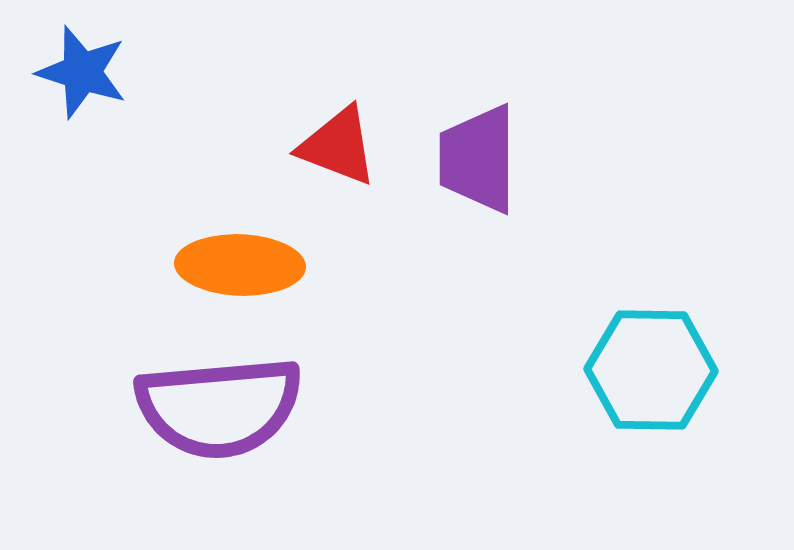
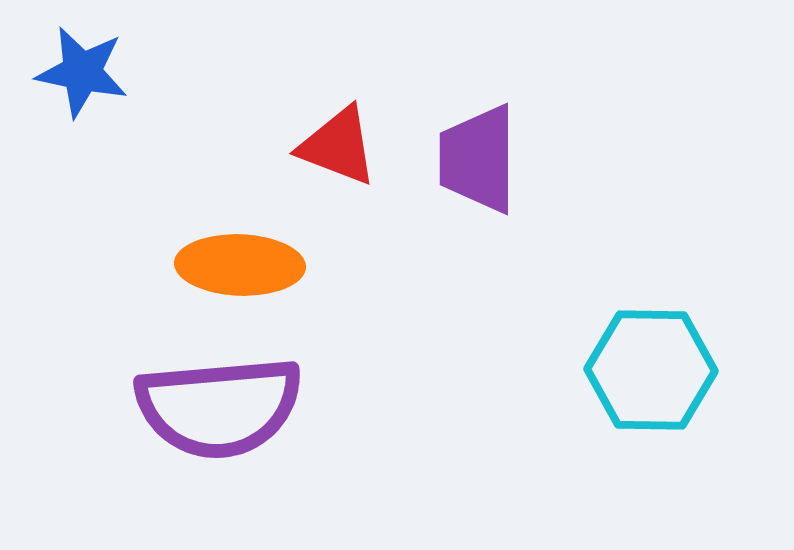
blue star: rotated 6 degrees counterclockwise
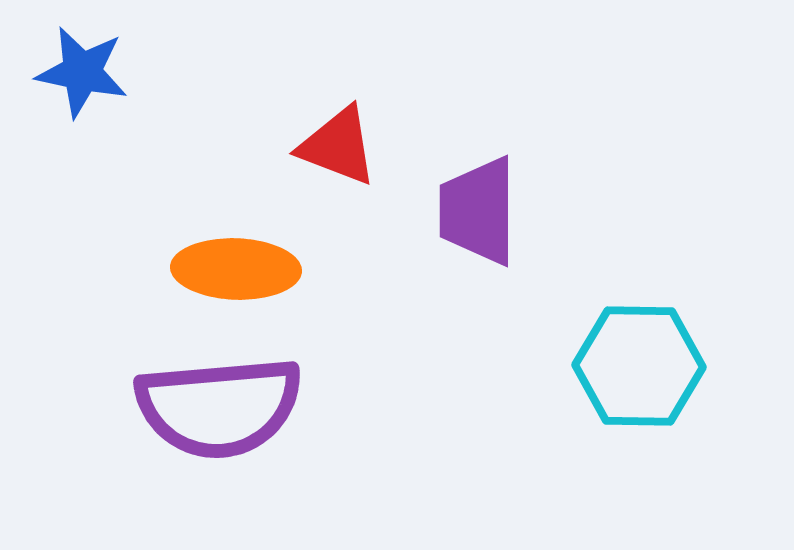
purple trapezoid: moved 52 px down
orange ellipse: moved 4 px left, 4 px down
cyan hexagon: moved 12 px left, 4 px up
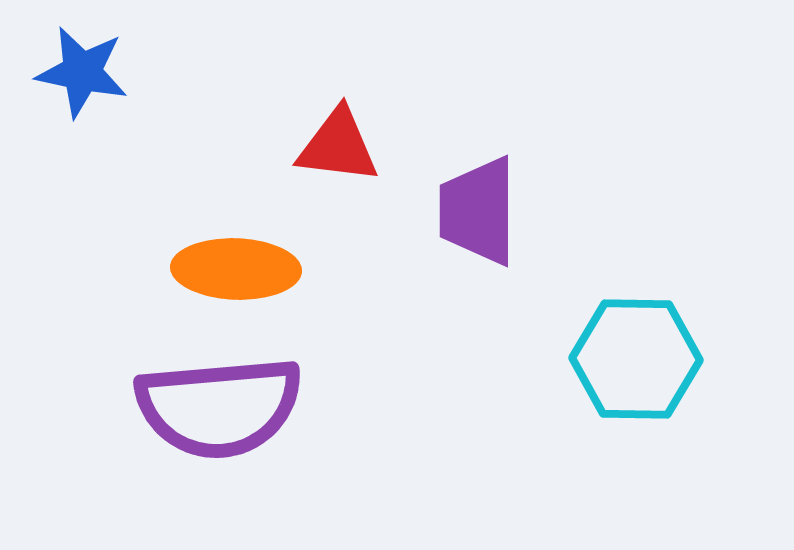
red triangle: rotated 14 degrees counterclockwise
cyan hexagon: moved 3 px left, 7 px up
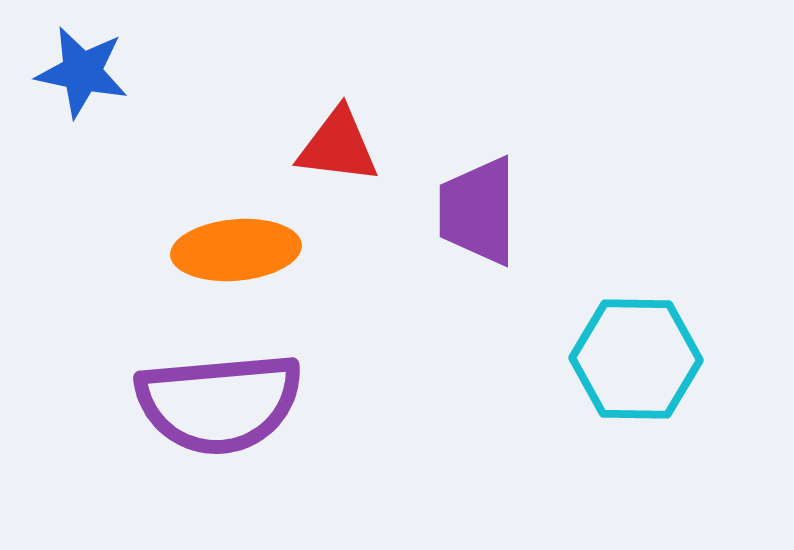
orange ellipse: moved 19 px up; rotated 7 degrees counterclockwise
purple semicircle: moved 4 px up
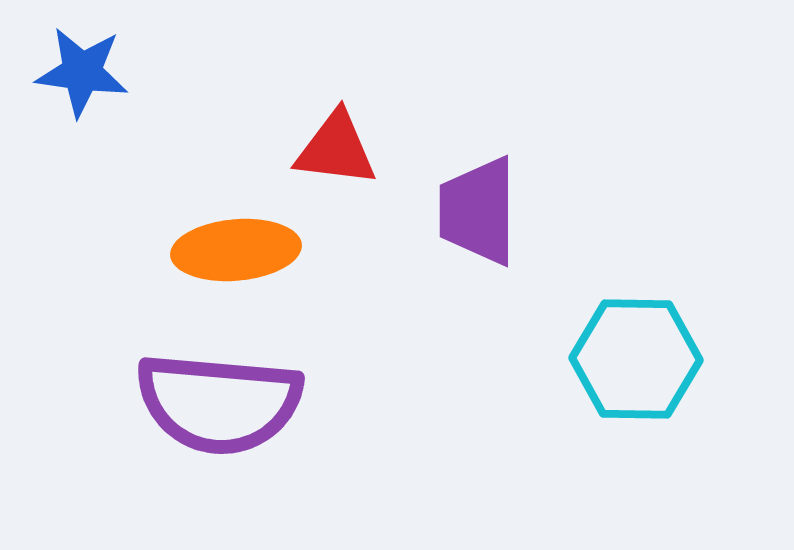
blue star: rotated 4 degrees counterclockwise
red triangle: moved 2 px left, 3 px down
purple semicircle: rotated 10 degrees clockwise
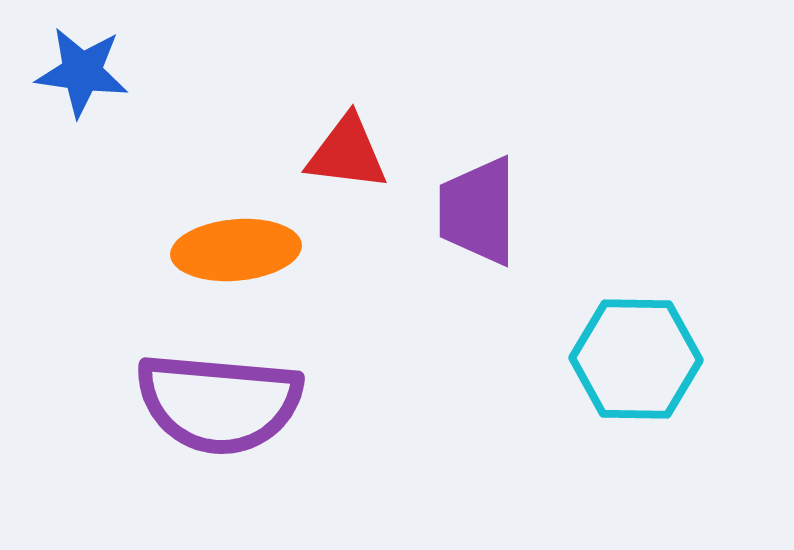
red triangle: moved 11 px right, 4 px down
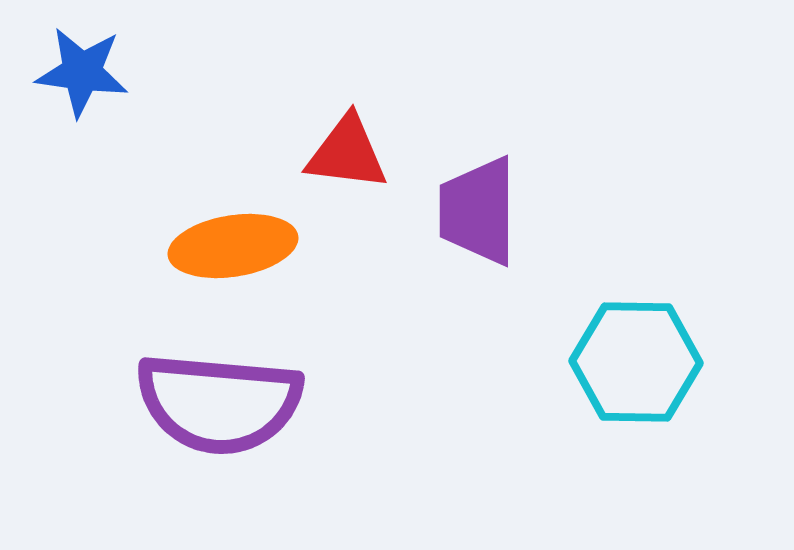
orange ellipse: moved 3 px left, 4 px up; rotated 4 degrees counterclockwise
cyan hexagon: moved 3 px down
